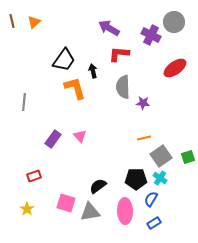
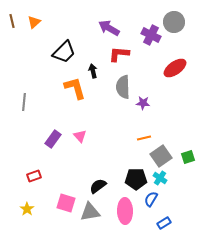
black trapezoid: moved 8 px up; rotated 10 degrees clockwise
blue rectangle: moved 10 px right
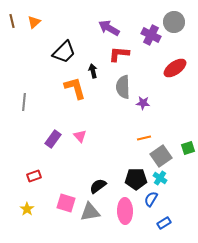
green square: moved 9 px up
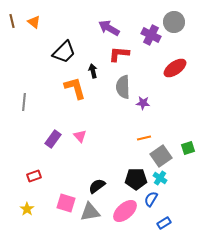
orange triangle: rotated 40 degrees counterclockwise
black semicircle: moved 1 px left
pink ellipse: rotated 50 degrees clockwise
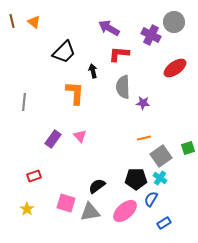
orange L-shape: moved 5 px down; rotated 20 degrees clockwise
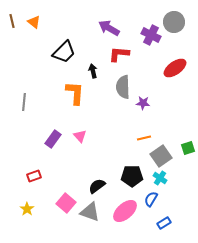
black pentagon: moved 4 px left, 3 px up
pink square: rotated 24 degrees clockwise
gray triangle: rotated 30 degrees clockwise
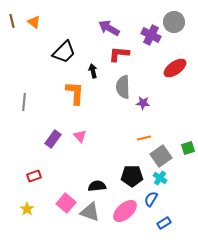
black semicircle: rotated 30 degrees clockwise
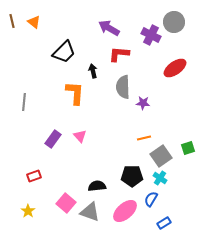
yellow star: moved 1 px right, 2 px down
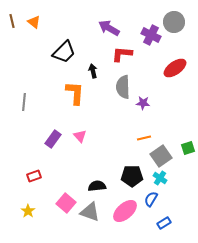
red L-shape: moved 3 px right
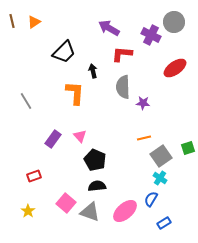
orange triangle: rotated 48 degrees clockwise
gray line: moved 2 px right, 1 px up; rotated 36 degrees counterclockwise
black pentagon: moved 37 px left, 16 px up; rotated 25 degrees clockwise
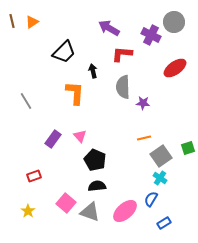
orange triangle: moved 2 px left
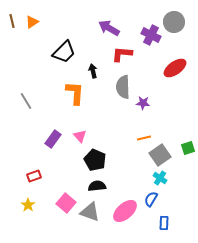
gray square: moved 1 px left, 1 px up
yellow star: moved 6 px up
blue rectangle: rotated 56 degrees counterclockwise
